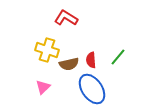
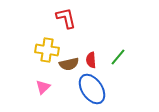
red L-shape: rotated 45 degrees clockwise
yellow cross: rotated 10 degrees counterclockwise
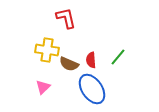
brown semicircle: rotated 36 degrees clockwise
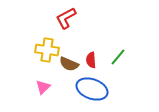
red L-shape: rotated 105 degrees counterclockwise
blue ellipse: rotated 36 degrees counterclockwise
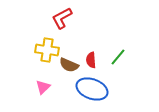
red L-shape: moved 4 px left
brown semicircle: moved 1 px down
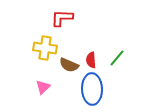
red L-shape: rotated 30 degrees clockwise
yellow cross: moved 2 px left, 2 px up
green line: moved 1 px left, 1 px down
blue ellipse: rotated 68 degrees clockwise
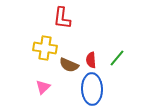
red L-shape: rotated 85 degrees counterclockwise
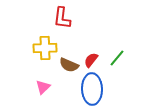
yellow cross: rotated 10 degrees counterclockwise
red semicircle: rotated 42 degrees clockwise
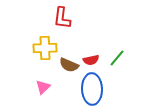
red semicircle: rotated 140 degrees counterclockwise
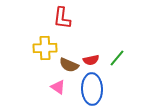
pink triangle: moved 15 px right; rotated 42 degrees counterclockwise
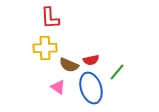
red L-shape: moved 12 px left; rotated 10 degrees counterclockwise
green line: moved 14 px down
blue ellipse: moved 1 px left, 1 px up; rotated 16 degrees counterclockwise
